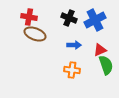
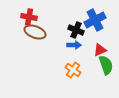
black cross: moved 7 px right, 12 px down
brown ellipse: moved 2 px up
orange cross: moved 1 px right; rotated 28 degrees clockwise
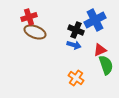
red cross: rotated 28 degrees counterclockwise
blue arrow: rotated 16 degrees clockwise
orange cross: moved 3 px right, 8 px down
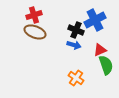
red cross: moved 5 px right, 2 px up
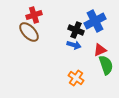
blue cross: moved 1 px down
brown ellipse: moved 6 px left; rotated 25 degrees clockwise
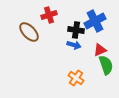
red cross: moved 15 px right
black cross: rotated 14 degrees counterclockwise
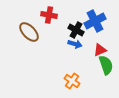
red cross: rotated 28 degrees clockwise
black cross: rotated 21 degrees clockwise
blue arrow: moved 1 px right, 1 px up
orange cross: moved 4 px left, 3 px down
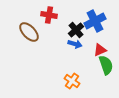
black cross: rotated 21 degrees clockwise
